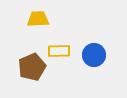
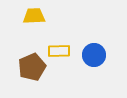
yellow trapezoid: moved 4 px left, 3 px up
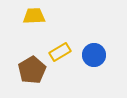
yellow rectangle: moved 1 px right, 1 px down; rotated 30 degrees counterclockwise
brown pentagon: moved 3 px down; rotated 8 degrees counterclockwise
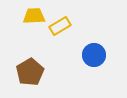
yellow rectangle: moved 26 px up
brown pentagon: moved 2 px left, 2 px down
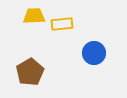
yellow rectangle: moved 2 px right, 2 px up; rotated 25 degrees clockwise
blue circle: moved 2 px up
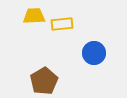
brown pentagon: moved 14 px right, 9 px down
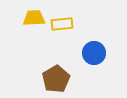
yellow trapezoid: moved 2 px down
brown pentagon: moved 12 px right, 2 px up
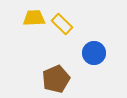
yellow rectangle: rotated 50 degrees clockwise
brown pentagon: rotated 8 degrees clockwise
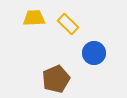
yellow rectangle: moved 6 px right
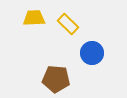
blue circle: moved 2 px left
brown pentagon: rotated 28 degrees clockwise
